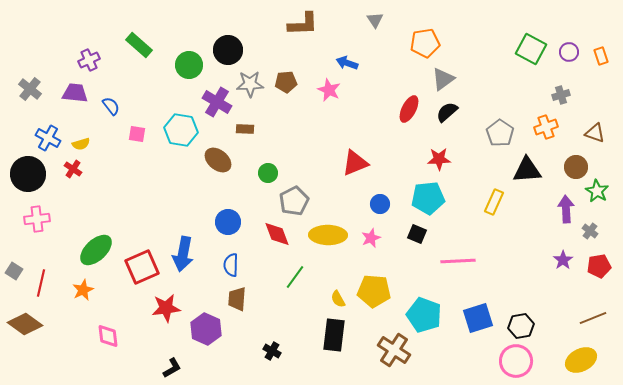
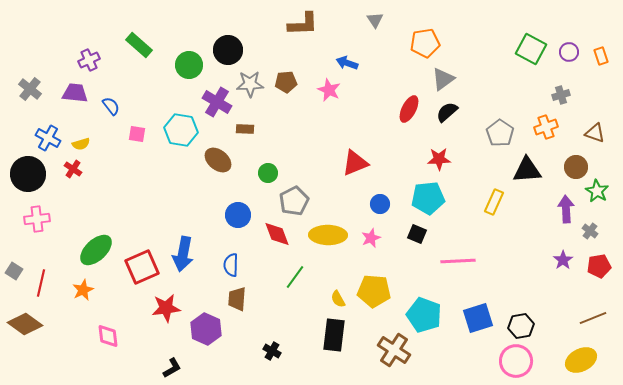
blue circle at (228, 222): moved 10 px right, 7 px up
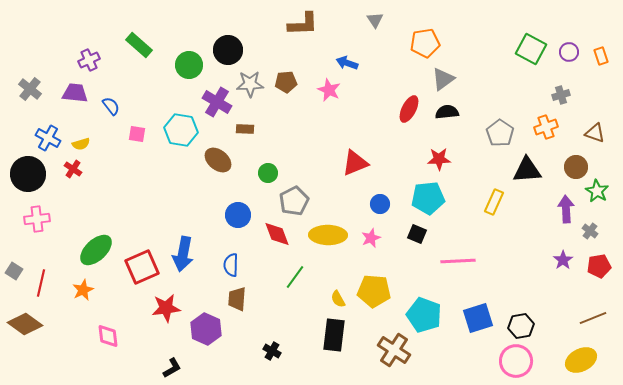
black semicircle at (447, 112): rotated 35 degrees clockwise
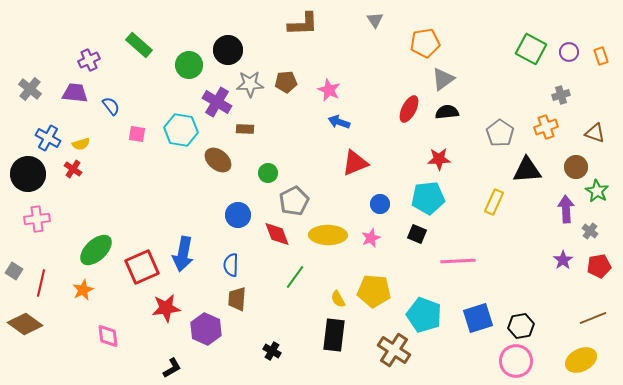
blue arrow at (347, 63): moved 8 px left, 59 px down
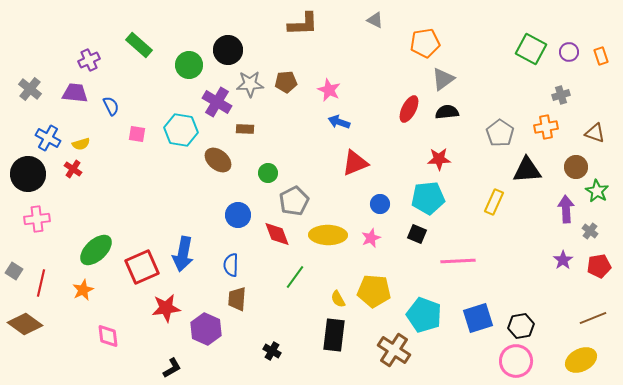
gray triangle at (375, 20): rotated 30 degrees counterclockwise
blue semicircle at (111, 106): rotated 12 degrees clockwise
orange cross at (546, 127): rotated 10 degrees clockwise
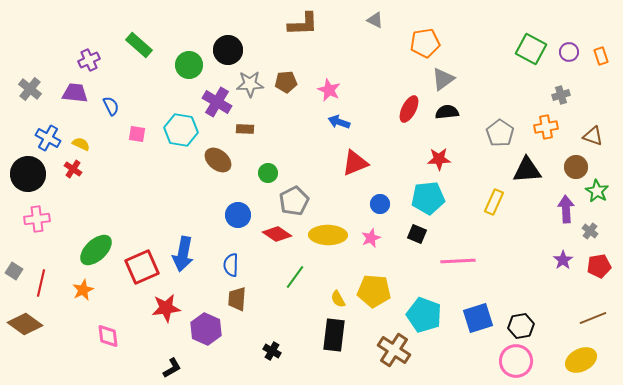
brown triangle at (595, 133): moved 2 px left, 3 px down
yellow semicircle at (81, 144): rotated 138 degrees counterclockwise
red diamond at (277, 234): rotated 36 degrees counterclockwise
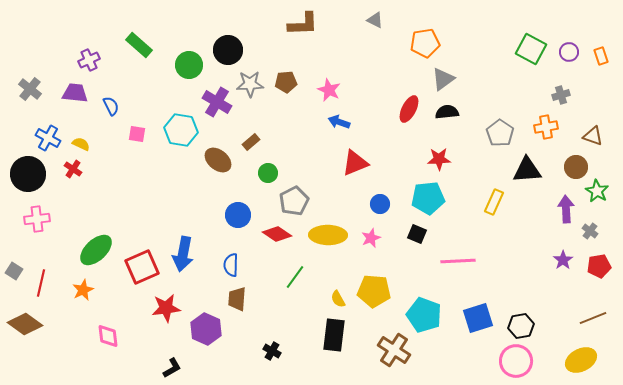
brown rectangle at (245, 129): moved 6 px right, 13 px down; rotated 42 degrees counterclockwise
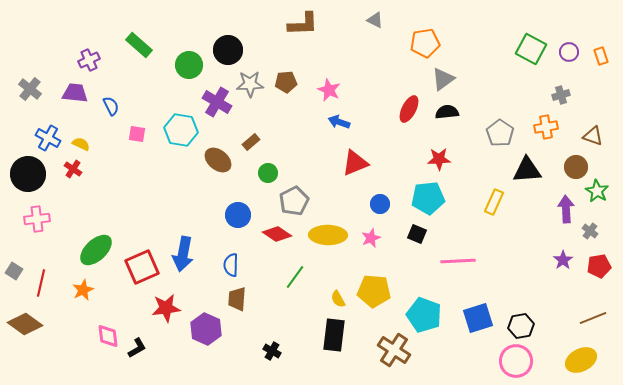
black L-shape at (172, 368): moved 35 px left, 20 px up
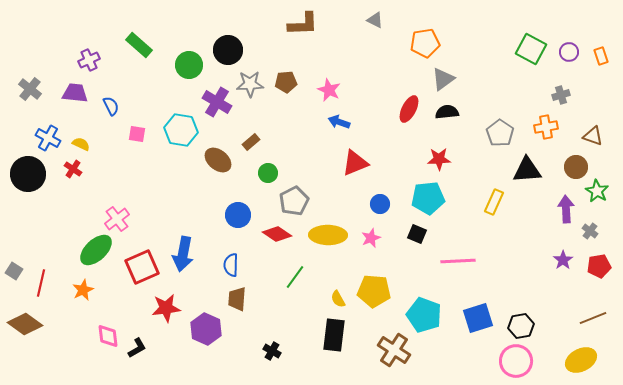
pink cross at (37, 219): moved 80 px right; rotated 30 degrees counterclockwise
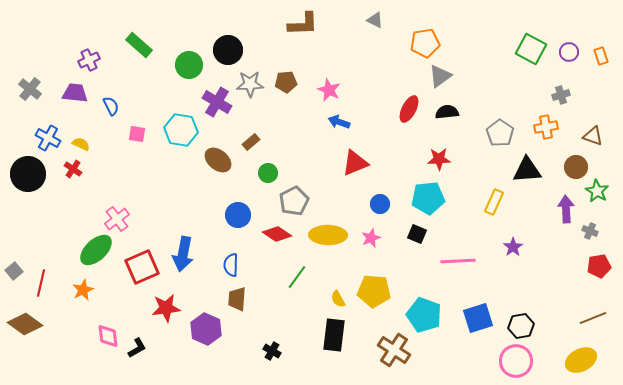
gray triangle at (443, 79): moved 3 px left, 3 px up
gray cross at (590, 231): rotated 14 degrees counterclockwise
purple star at (563, 260): moved 50 px left, 13 px up
gray square at (14, 271): rotated 18 degrees clockwise
green line at (295, 277): moved 2 px right
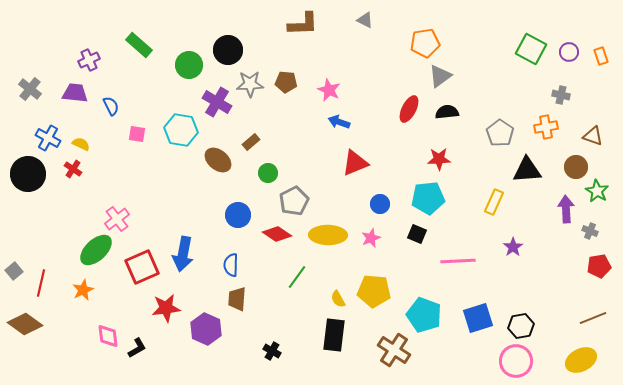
gray triangle at (375, 20): moved 10 px left
brown pentagon at (286, 82): rotated 10 degrees clockwise
gray cross at (561, 95): rotated 30 degrees clockwise
